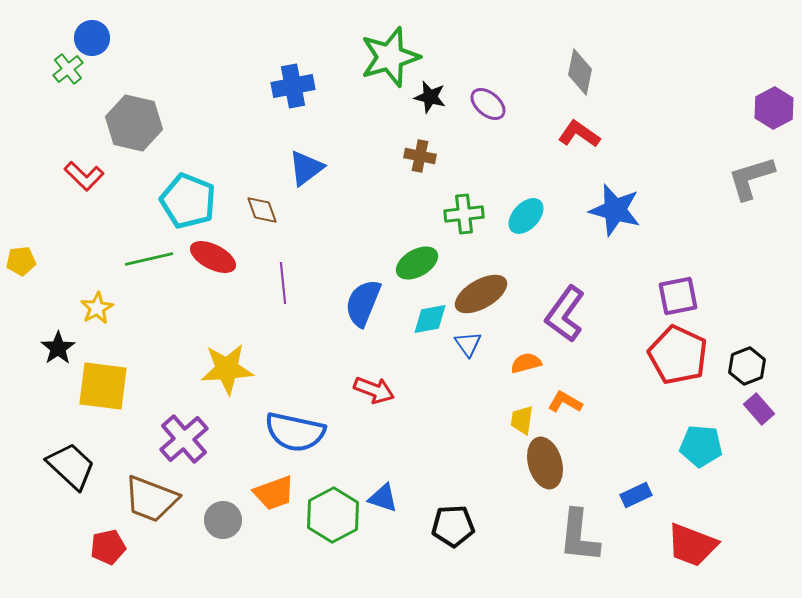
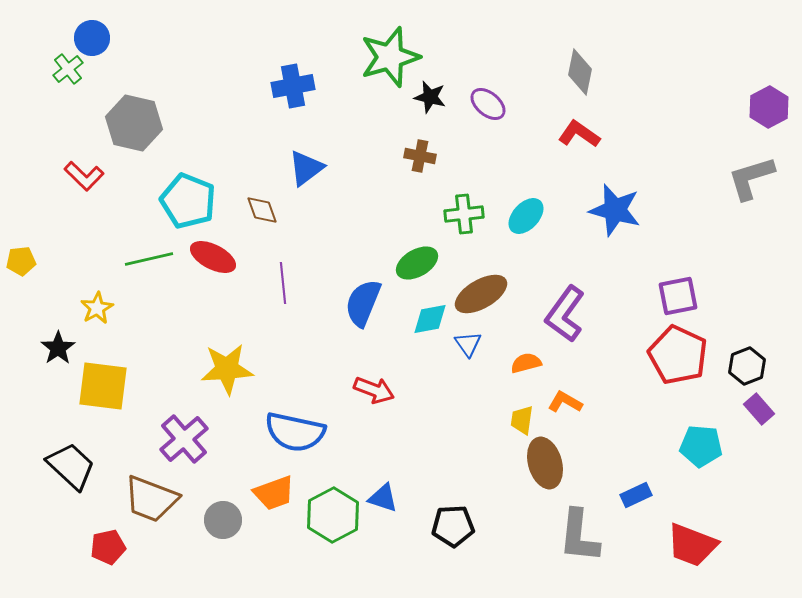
purple hexagon at (774, 108): moved 5 px left, 1 px up
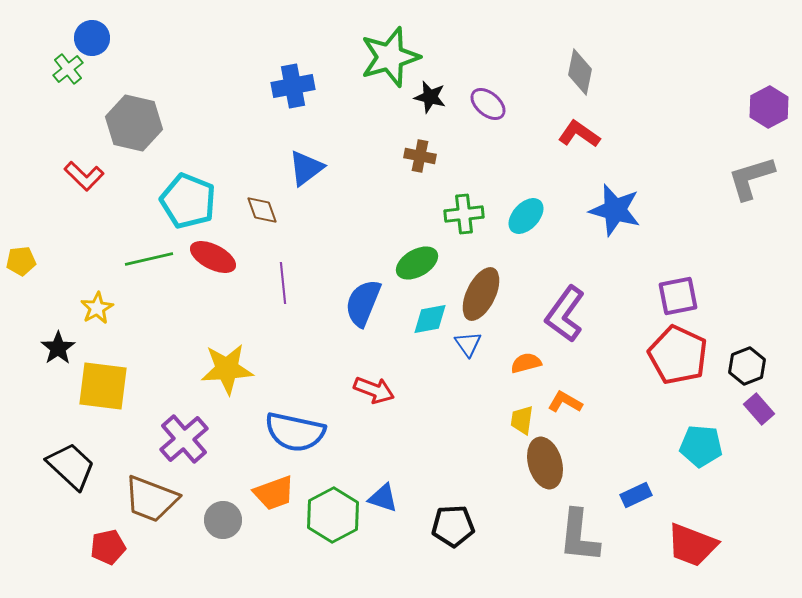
brown ellipse at (481, 294): rotated 34 degrees counterclockwise
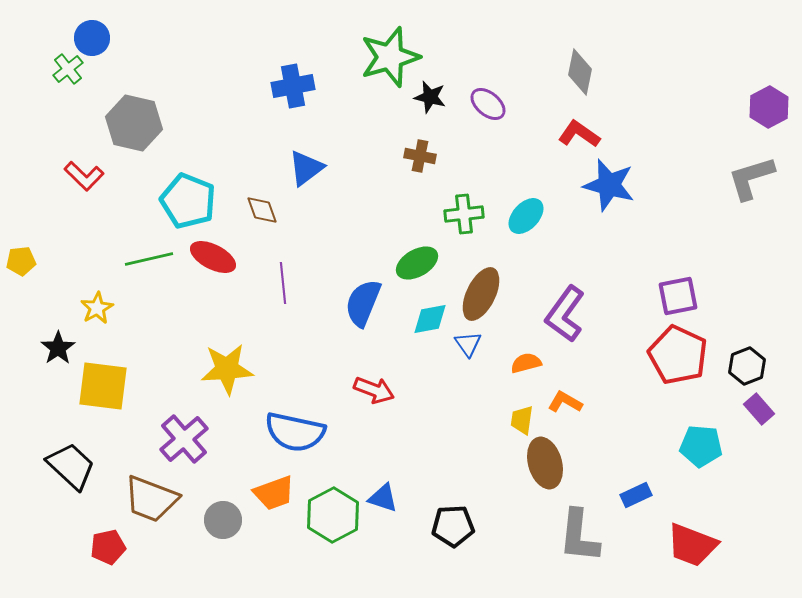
blue star at (615, 210): moved 6 px left, 25 px up
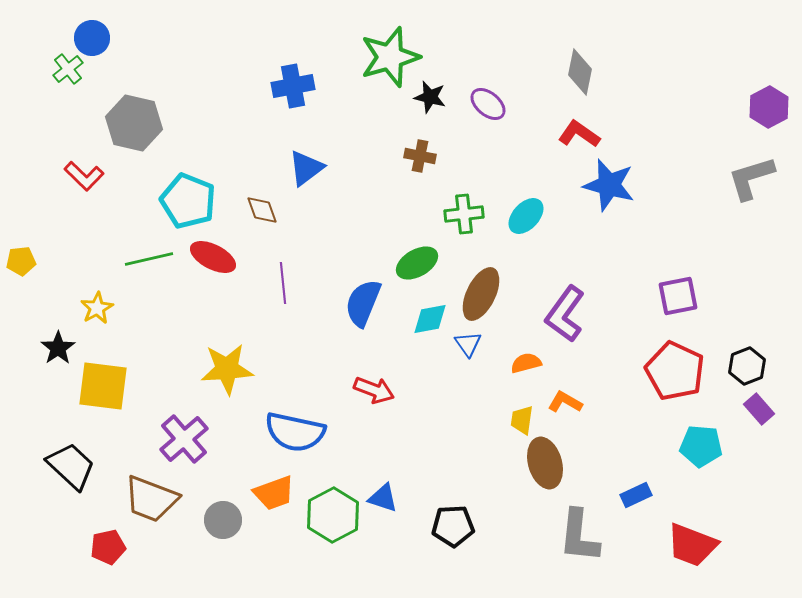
red pentagon at (678, 355): moved 3 px left, 16 px down
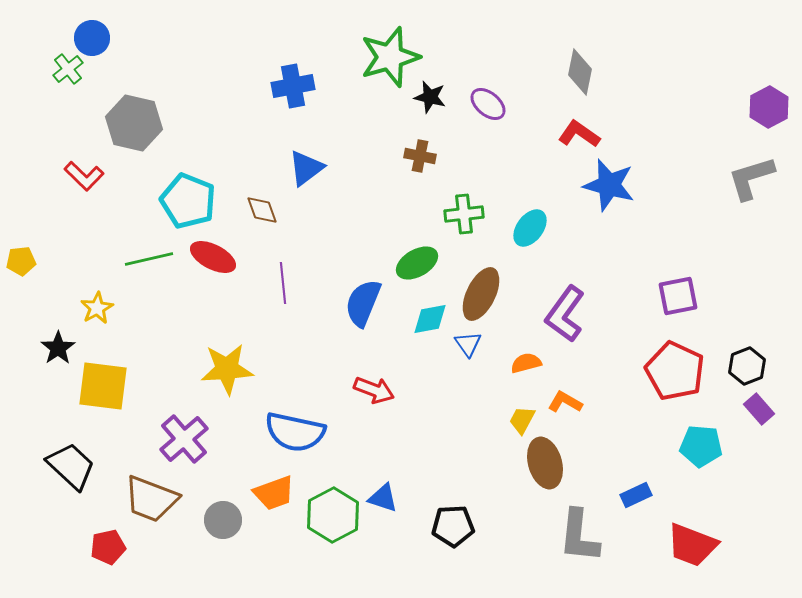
cyan ellipse at (526, 216): moved 4 px right, 12 px down; rotated 6 degrees counterclockwise
yellow trapezoid at (522, 420): rotated 20 degrees clockwise
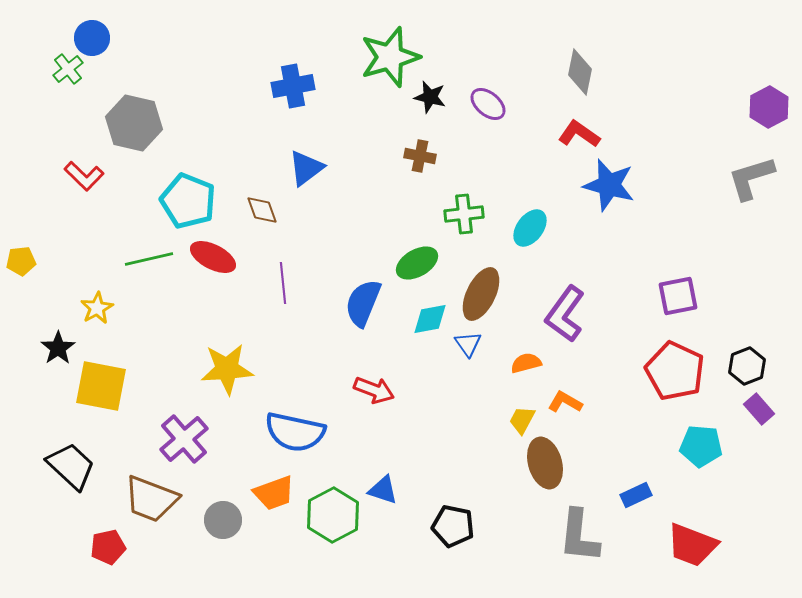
yellow square at (103, 386): moved 2 px left; rotated 4 degrees clockwise
blue triangle at (383, 498): moved 8 px up
black pentagon at (453, 526): rotated 15 degrees clockwise
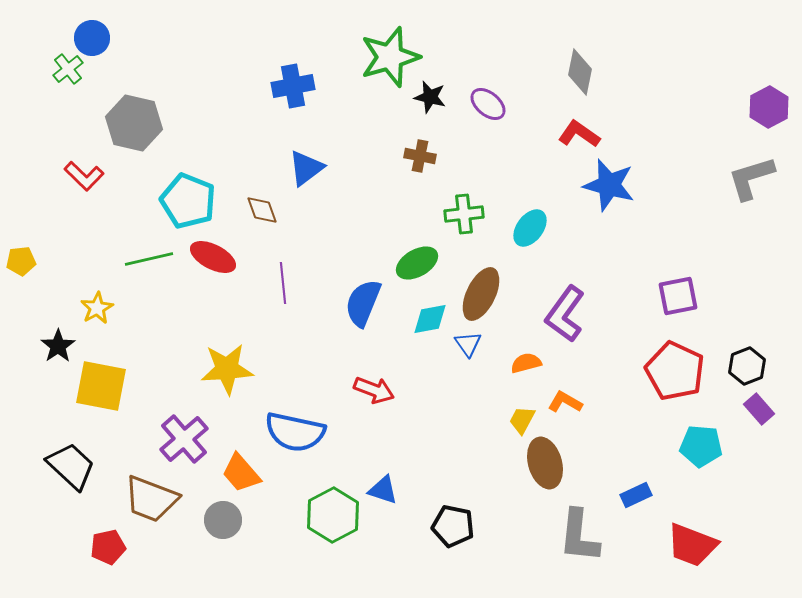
black star at (58, 348): moved 2 px up
orange trapezoid at (274, 493): moved 33 px left, 20 px up; rotated 69 degrees clockwise
